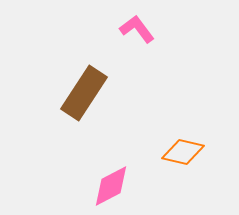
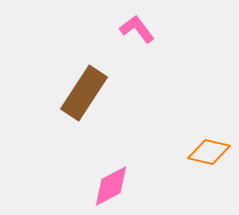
orange diamond: moved 26 px right
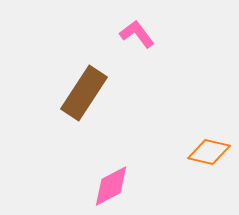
pink L-shape: moved 5 px down
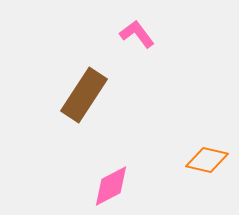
brown rectangle: moved 2 px down
orange diamond: moved 2 px left, 8 px down
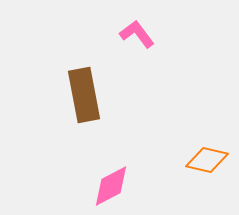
brown rectangle: rotated 44 degrees counterclockwise
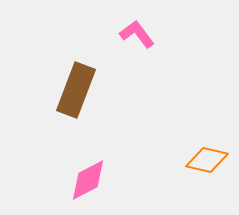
brown rectangle: moved 8 px left, 5 px up; rotated 32 degrees clockwise
pink diamond: moved 23 px left, 6 px up
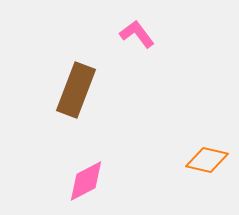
pink diamond: moved 2 px left, 1 px down
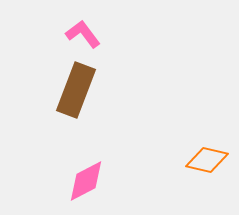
pink L-shape: moved 54 px left
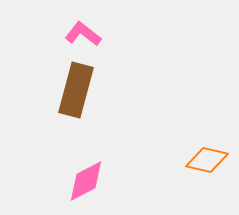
pink L-shape: rotated 15 degrees counterclockwise
brown rectangle: rotated 6 degrees counterclockwise
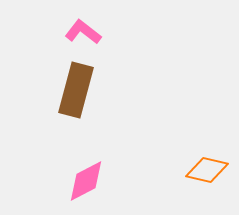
pink L-shape: moved 2 px up
orange diamond: moved 10 px down
